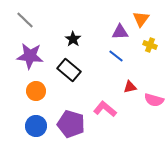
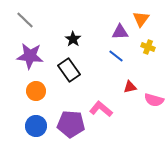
yellow cross: moved 2 px left, 2 px down
black rectangle: rotated 15 degrees clockwise
pink L-shape: moved 4 px left
purple pentagon: rotated 12 degrees counterclockwise
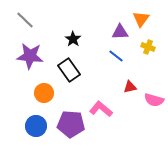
orange circle: moved 8 px right, 2 px down
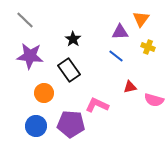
pink L-shape: moved 4 px left, 4 px up; rotated 15 degrees counterclockwise
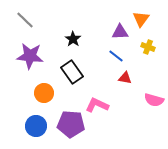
black rectangle: moved 3 px right, 2 px down
red triangle: moved 5 px left, 9 px up; rotated 24 degrees clockwise
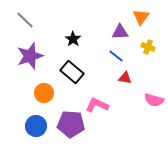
orange triangle: moved 2 px up
purple star: rotated 24 degrees counterclockwise
black rectangle: rotated 15 degrees counterclockwise
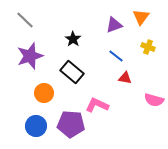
purple triangle: moved 6 px left, 7 px up; rotated 18 degrees counterclockwise
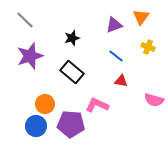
black star: moved 1 px left, 1 px up; rotated 21 degrees clockwise
red triangle: moved 4 px left, 3 px down
orange circle: moved 1 px right, 11 px down
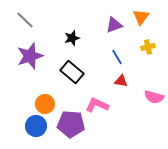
yellow cross: rotated 32 degrees counterclockwise
blue line: moved 1 px right, 1 px down; rotated 21 degrees clockwise
pink semicircle: moved 3 px up
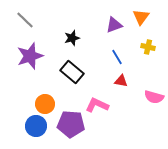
yellow cross: rotated 24 degrees clockwise
